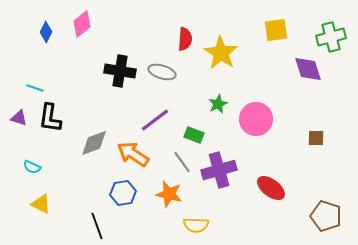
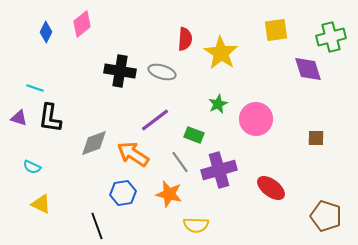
gray line: moved 2 px left
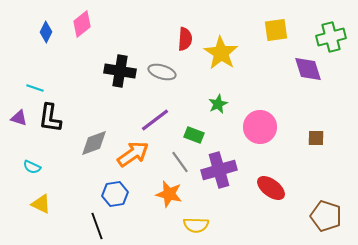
pink circle: moved 4 px right, 8 px down
orange arrow: rotated 112 degrees clockwise
blue hexagon: moved 8 px left, 1 px down
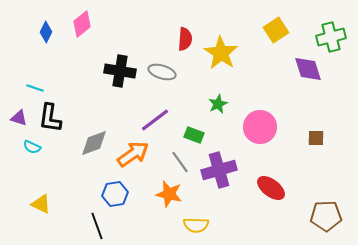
yellow square: rotated 25 degrees counterclockwise
cyan semicircle: moved 20 px up
brown pentagon: rotated 20 degrees counterclockwise
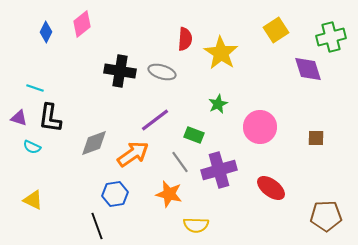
yellow triangle: moved 8 px left, 4 px up
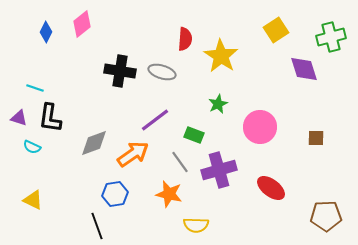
yellow star: moved 3 px down
purple diamond: moved 4 px left
